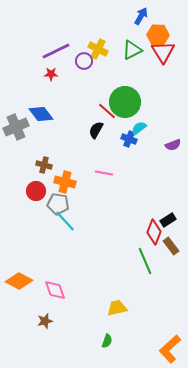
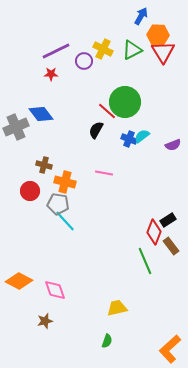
yellow cross: moved 5 px right
cyan semicircle: moved 3 px right, 8 px down
red circle: moved 6 px left
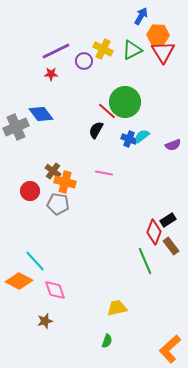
brown cross: moved 9 px right, 6 px down; rotated 21 degrees clockwise
cyan line: moved 30 px left, 40 px down
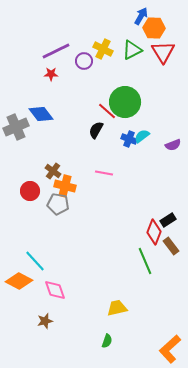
orange hexagon: moved 4 px left, 7 px up
orange cross: moved 4 px down
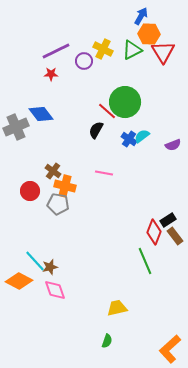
orange hexagon: moved 5 px left, 6 px down
blue cross: rotated 14 degrees clockwise
brown rectangle: moved 4 px right, 10 px up
brown star: moved 5 px right, 54 px up
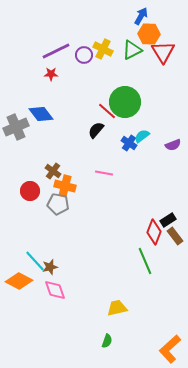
purple circle: moved 6 px up
black semicircle: rotated 12 degrees clockwise
blue cross: moved 4 px down
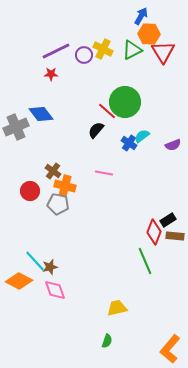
brown rectangle: rotated 48 degrees counterclockwise
orange L-shape: rotated 8 degrees counterclockwise
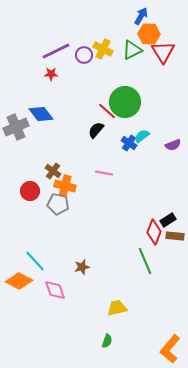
brown star: moved 32 px right
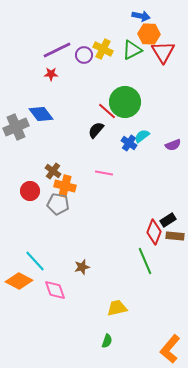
blue arrow: rotated 72 degrees clockwise
purple line: moved 1 px right, 1 px up
